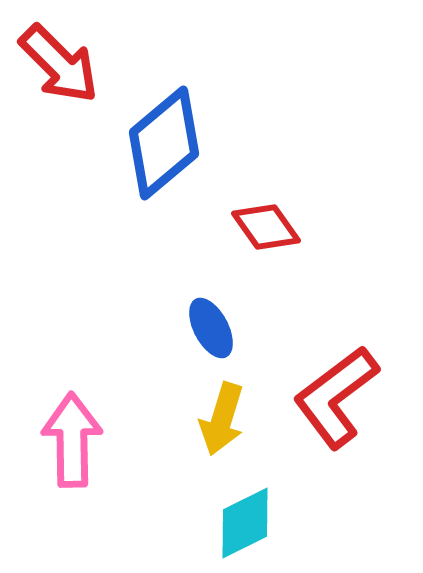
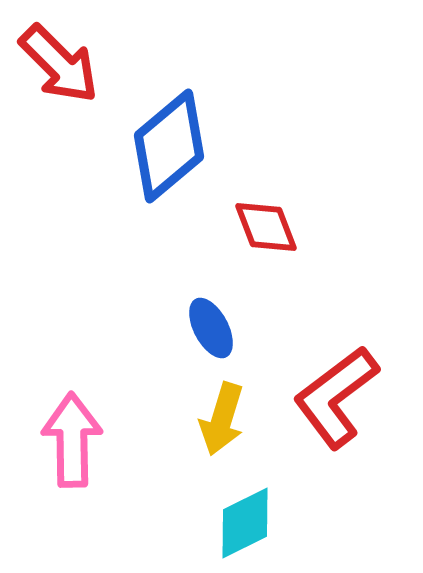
blue diamond: moved 5 px right, 3 px down
red diamond: rotated 14 degrees clockwise
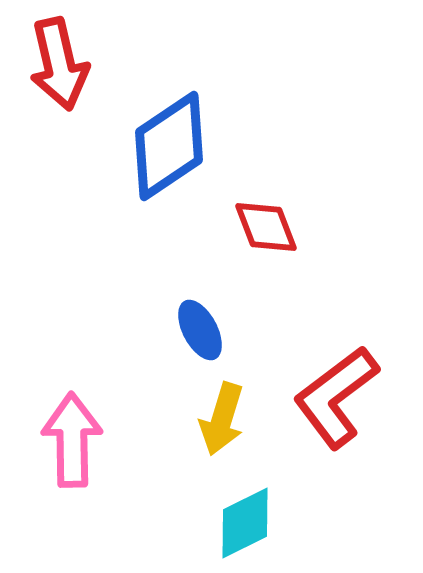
red arrow: rotated 32 degrees clockwise
blue diamond: rotated 6 degrees clockwise
blue ellipse: moved 11 px left, 2 px down
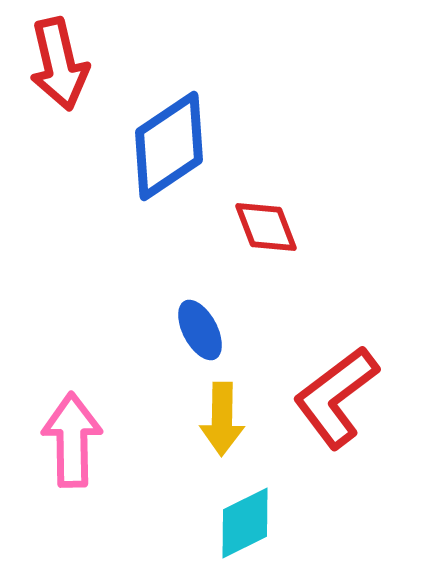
yellow arrow: rotated 16 degrees counterclockwise
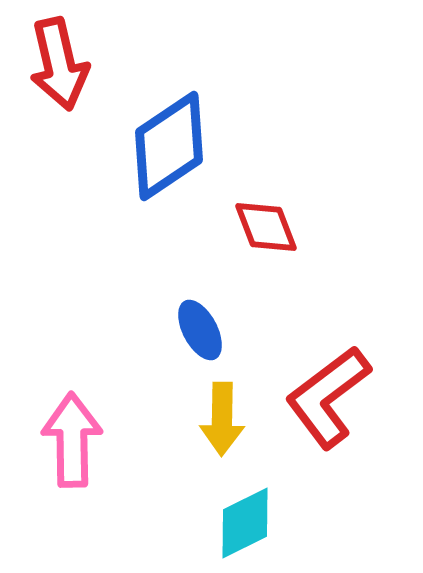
red L-shape: moved 8 px left
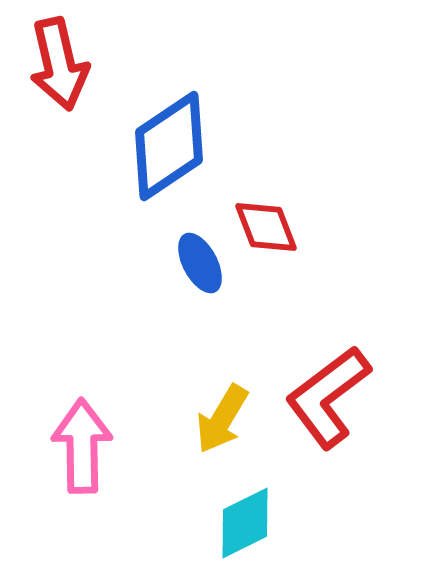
blue ellipse: moved 67 px up
yellow arrow: rotated 30 degrees clockwise
pink arrow: moved 10 px right, 6 px down
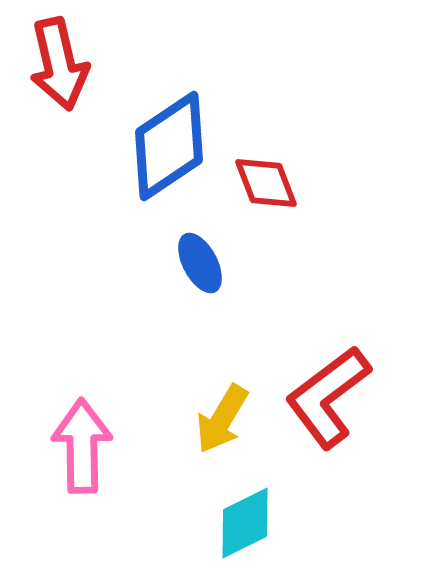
red diamond: moved 44 px up
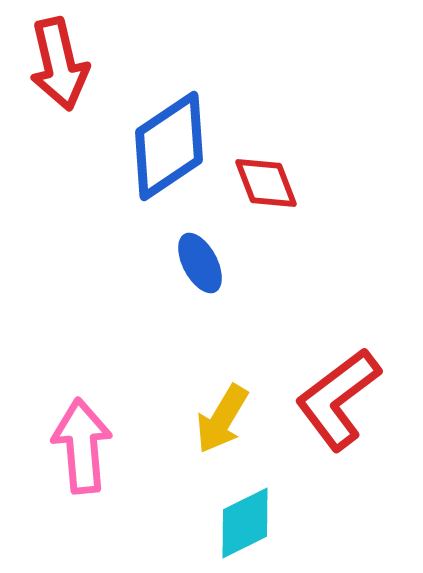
red L-shape: moved 10 px right, 2 px down
pink arrow: rotated 4 degrees counterclockwise
